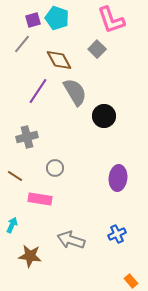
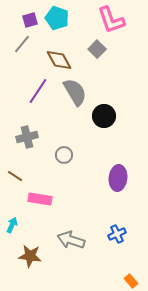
purple square: moved 3 px left
gray circle: moved 9 px right, 13 px up
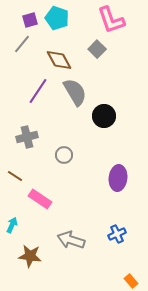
pink rectangle: rotated 25 degrees clockwise
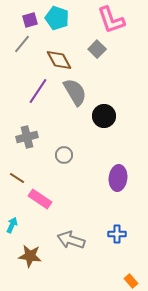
brown line: moved 2 px right, 2 px down
blue cross: rotated 24 degrees clockwise
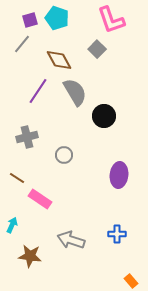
purple ellipse: moved 1 px right, 3 px up
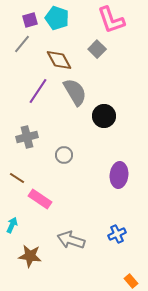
blue cross: rotated 24 degrees counterclockwise
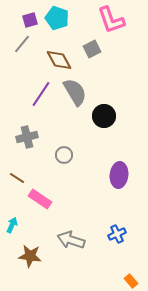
gray square: moved 5 px left; rotated 18 degrees clockwise
purple line: moved 3 px right, 3 px down
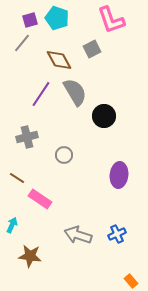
gray line: moved 1 px up
gray arrow: moved 7 px right, 5 px up
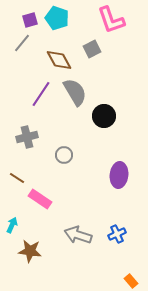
brown star: moved 5 px up
